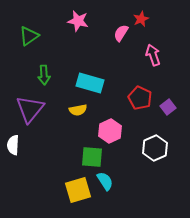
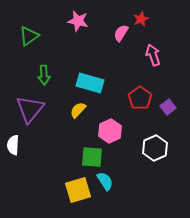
red pentagon: rotated 10 degrees clockwise
yellow semicircle: rotated 144 degrees clockwise
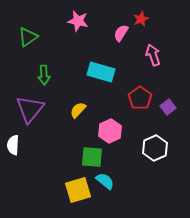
green triangle: moved 1 px left, 1 px down
cyan rectangle: moved 11 px right, 11 px up
cyan semicircle: rotated 18 degrees counterclockwise
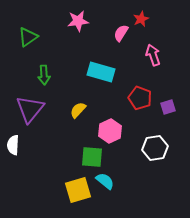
pink star: rotated 20 degrees counterclockwise
red pentagon: rotated 15 degrees counterclockwise
purple square: rotated 21 degrees clockwise
white hexagon: rotated 15 degrees clockwise
